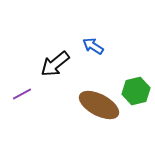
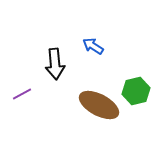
black arrow: rotated 56 degrees counterclockwise
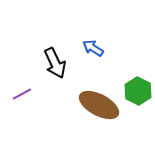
blue arrow: moved 2 px down
black arrow: moved 1 px up; rotated 20 degrees counterclockwise
green hexagon: moved 2 px right; rotated 20 degrees counterclockwise
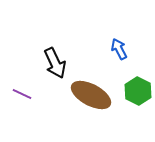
blue arrow: moved 26 px right, 1 px down; rotated 30 degrees clockwise
purple line: rotated 54 degrees clockwise
brown ellipse: moved 8 px left, 10 px up
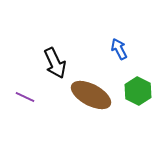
purple line: moved 3 px right, 3 px down
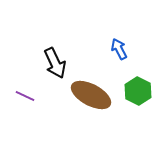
purple line: moved 1 px up
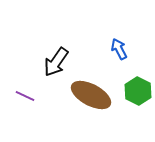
black arrow: moved 1 px right, 1 px up; rotated 60 degrees clockwise
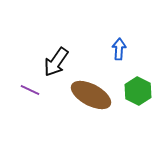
blue arrow: rotated 30 degrees clockwise
purple line: moved 5 px right, 6 px up
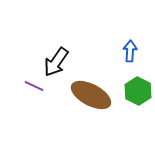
blue arrow: moved 11 px right, 2 px down
purple line: moved 4 px right, 4 px up
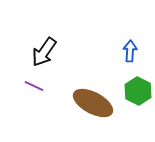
black arrow: moved 12 px left, 10 px up
brown ellipse: moved 2 px right, 8 px down
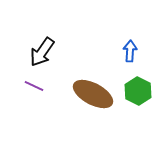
black arrow: moved 2 px left
brown ellipse: moved 9 px up
